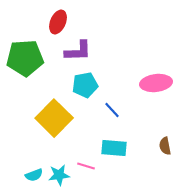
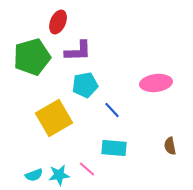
green pentagon: moved 7 px right, 1 px up; rotated 12 degrees counterclockwise
yellow square: rotated 15 degrees clockwise
brown semicircle: moved 5 px right
pink line: moved 1 px right, 3 px down; rotated 24 degrees clockwise
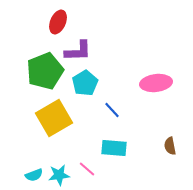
green pentagon: moved 13 px right, 14 px down; rotated 6 degrees counterclockwise
cyan pentagon: moved 2 px up; rotated 20 degrees counterclockwise
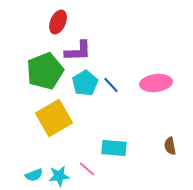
blue line: moved 1 px left, 25 px up
cyan star: moved 1 px down
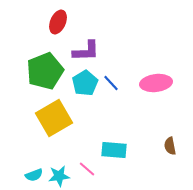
purple L-shape: moved 8 px right
blue line: moved 2 px up
cyan rectangle: moved 2 px down
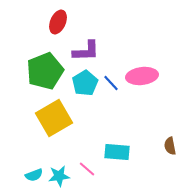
pink ellipse: moved 14 px left, 7 px up
cyan rectangle: moved 3 px right, 2 px down
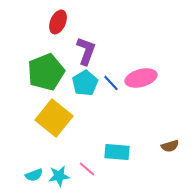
purple L-shape: rotated 68 degrees counterclockwise
green pentagon: moved 1 px right, 1 px down
pink ellipse: moved 1 px left, 2 px down; rotated 8 degrees counterclockwise
yellow square: rotated 21 degrees counterclockwise
brown semicircle: rotated 96 degrees counterclockwise
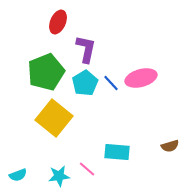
purple L-shape: moved 2 px up; rotated 8 degrees counterclockwise
cyan semicircle: moved 16 px left
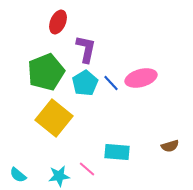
cyan semicircle: rotated 60 degrees clockwise
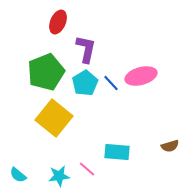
pink ellipse: moved 2 px up
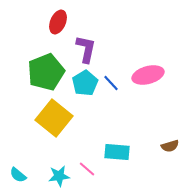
pink ellipse: moved 7 px right, 1 px up
